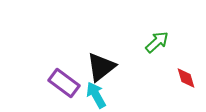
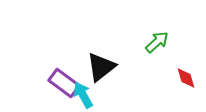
cyan arrow: moved 13 px left
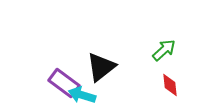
green arrow: moved 7 px right, 8 px down
red diamond: moved 16 px left, 7 px down; rotated 10 degrees clockwise
cyan arrow: moved 1 px left; rotated 44 degrees counterclockwise
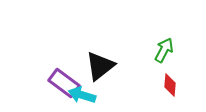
green arrow: rotated 20 degrees counterclockwise
black triangle: moved 1 px left, 1 px up
red diamond: rotated 10 degrees clockwise
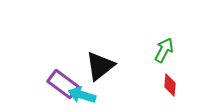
purple rectangle: moved 1 px left, 1 px down
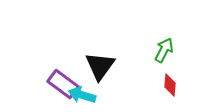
black triangle: rotated 16 degrees counterclockwise
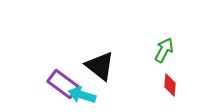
black triangle: rotated 28 degrees counterclockwise
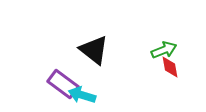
green arrow: rotated 40 degrees clockwise
black triangle: moved 6 px left, 16 px up
red diamond: moved 18 px up; rotated 15 degrees counterclockwise
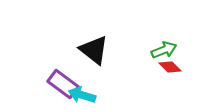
red diamond: rotated 35 degrees counterclockwise
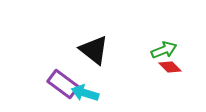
cyan arrow: moved 3 px right, 2 px up
